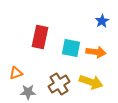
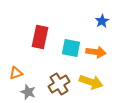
gray star: rotated 21 degrees clockwise
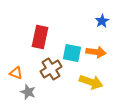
cyan square: moved 1 px right, 5 px down
orange triangle: rotated 40 degrees clockwise
brown cross: moved 8 px left, 15 px up
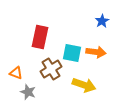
yellow arrow: moved 7 px left, 3 px down
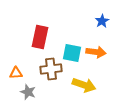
brown cross: rotated 25 degrees clockwise
orange triangle: rotated 24 degrees counterclockwise
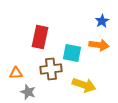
orange arrow: moved 3 px right, 7 px up
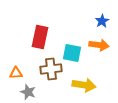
yellow arrow: rotated 10 degrees counterclockwise
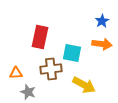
orange arrow: moved 3 px right, 1 px up
yellow arrow: rotated 20 degrees clockwise
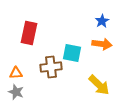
red rectangle: moved 11 px left, 4 px up
brown cross: moved 2 px up
yellow arrow: moved 15 px right; rotated 15 degrees clockwise
gray star: moved 12 px left
